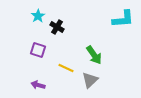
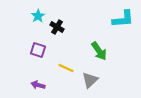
green arrow: moved 5 px right, 4 px up
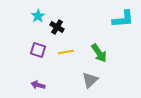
green arrow: moved 2 px down
yellow line: moved 16 px up; rotated 35 degrees counterclockwise
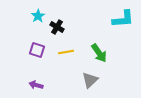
purple square: moved 1 px left
purple arrow: moved 2 px left
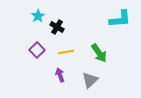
cyan L-shape: moved 3 px left
purple square: rotated 28 degrees clockwise
purple arrow: moved 24 px right, 10 px up; rotated 56 degrees clockwise
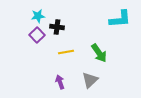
cyan star: rotated 24 degrees clockwise
black cross: rotated 24 degrees counterclockwise
purple square: moved 15 px up
purple arrow: moved 7 px down
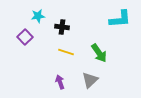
black cross: moved 5 px right
purple square: moved 12 px left, 2 px down
yellow line: rotated 28 degrees clockwise
